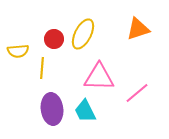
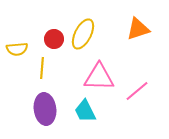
yellow semicircle: moved 1 px left, 2 px up
pink line: moved 2 px up
purple ellipse: moved 7 px left
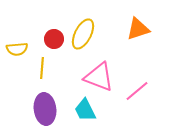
pink triangle: rotated 20 degrees clockwise
cyan trapezoid: moved 1 px up
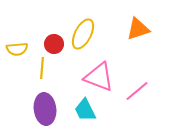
red circle: moved 5 px down
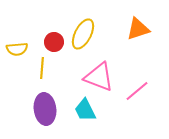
red circle: moved 2 px up
